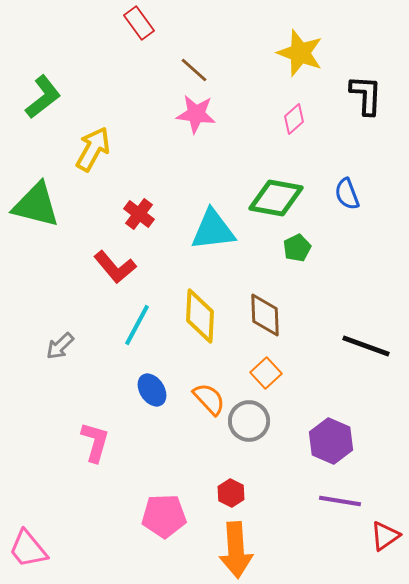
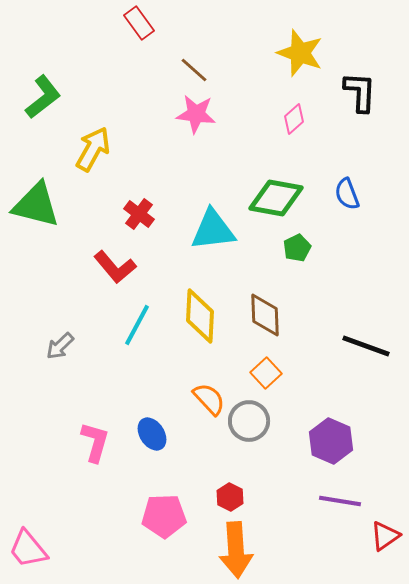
black L-shape: moved 6 px left, 3 px up
blue ellipse: moved 44 px down
red hexagon: moved 1 px left, 4 px down
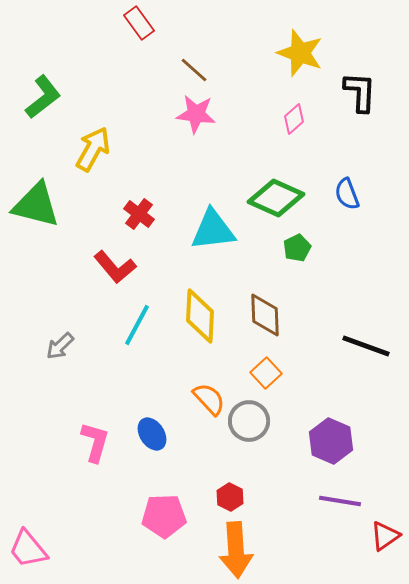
green diamond: rotated 14 degrees clockwise
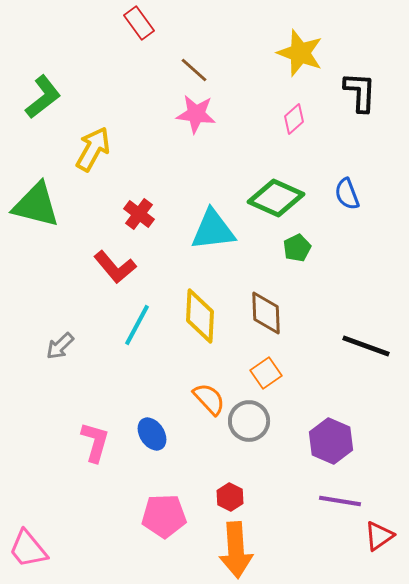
brown diamond: moved 1 px right, 2 px up
orange square: rotated 8 degrees clockwise
red triangle: moved 6 px left
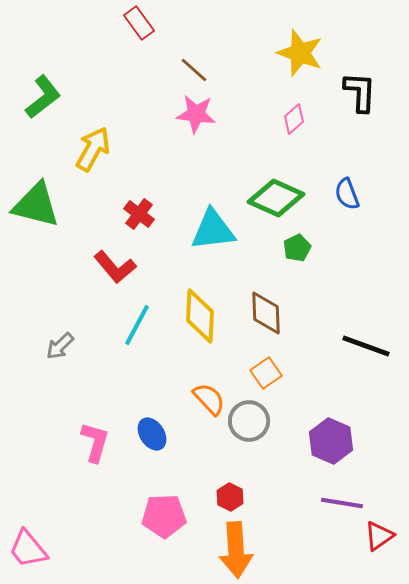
purple line: moved 2 px right, 2 px down
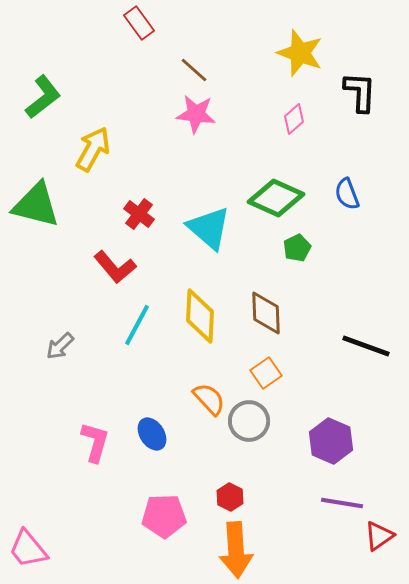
cyan triangle: moved 4 px left, 2 px up; rotated 48 degrees clockwise
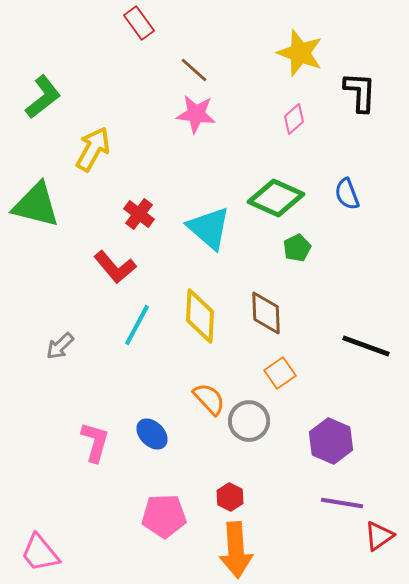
orange square: moved 14 px right
blue ellipse: rotated 12 degrees counterclockwise
pink trapezoid: moved 12 px right, 4 px down
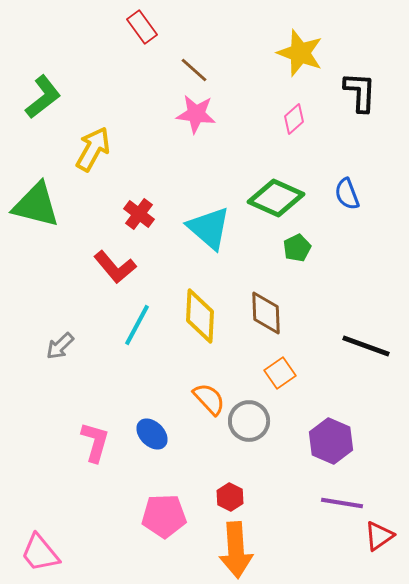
red rectangle: moved 3 px right, 4 px down
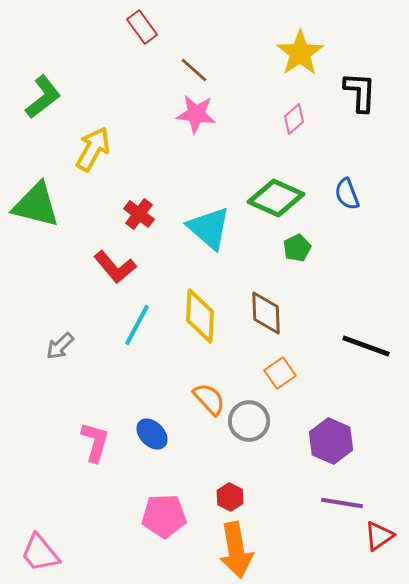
yellow star: rotated 18 degrees clockwise
orange arrow: rotated 6 degrees counterclockwise
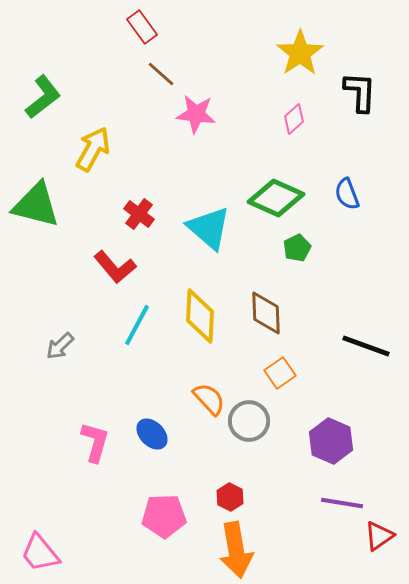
brown line: moved 33 px left, 4 px down
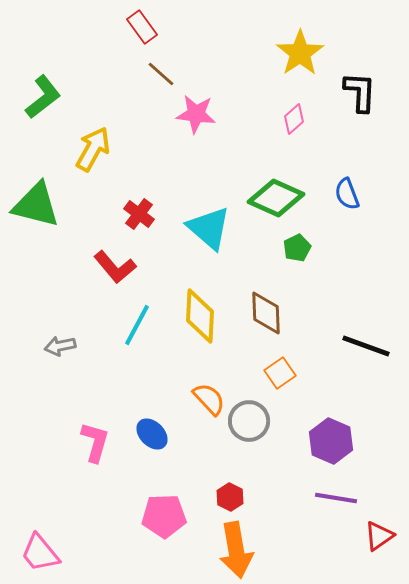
gray arrow: rotated 32 degrees clockwise
purple line: moved 6 px left, 5 px up
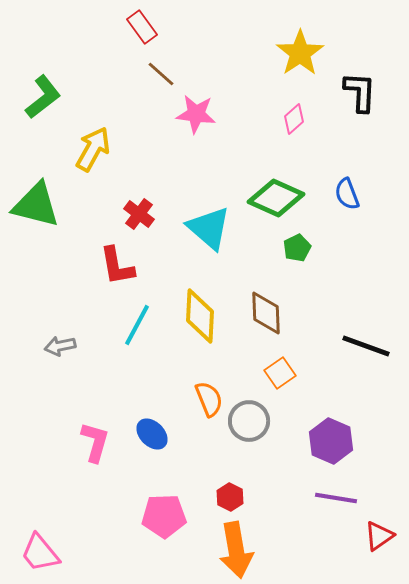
red L-shape: moved 2 px right, 1 px up; rotated 30 degrees clockwise
orange semicircle: rotated 21 degrees clockwise
